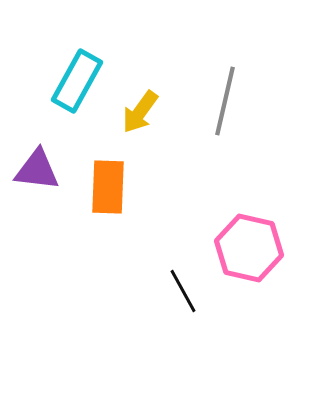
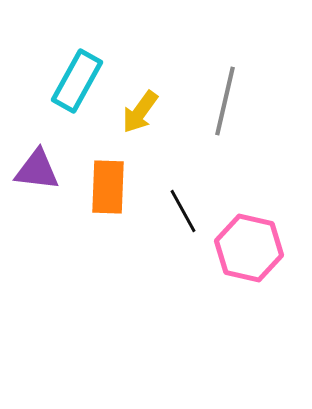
black line: moved 80 px up
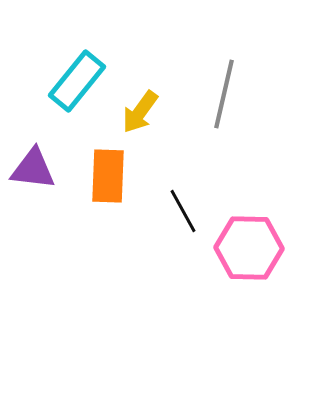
cyan rectangle: rotated 10 degrees clockwise
gray line: moved 1 px left, 7 px up
purple triangle: moved 4 px left, 1 px up
orange rectangle: moved 11 px up
pink hexagon: rotated 12 degrees counterclockwise
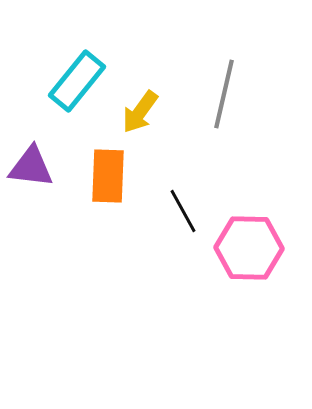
purple triangle: moved 2 px left, 2 px up
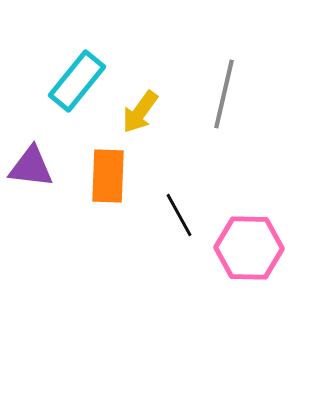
black line: moved 4 px left, 4 px down
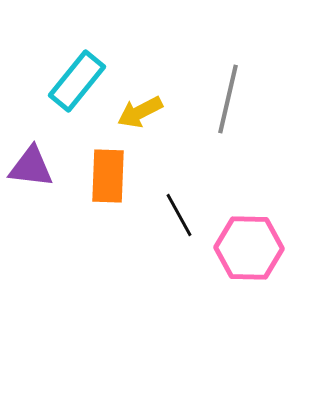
gray line: moved 4 px right, 5 px down
yellow arrow: rotated 27 degrees clockwise
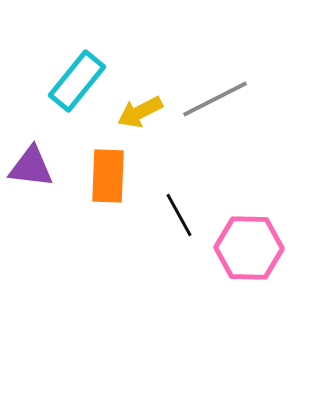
gray line: moved 13 px left; rotated 50 degrees clockwise
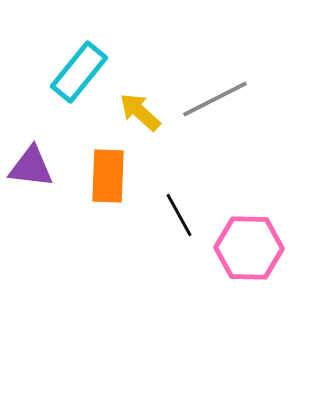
cyan rectangle: moved 2 px right, 9 px up
yellow arrow: rotated 69 degrees clockwise
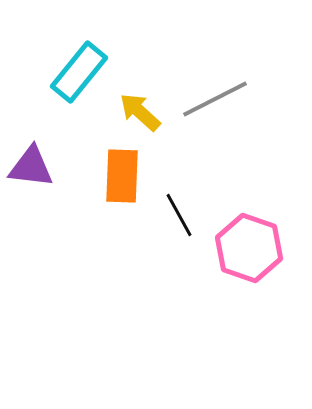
orange rectangle: moved 14 px right
pink hexagon: rotated 18 degrees clockwise
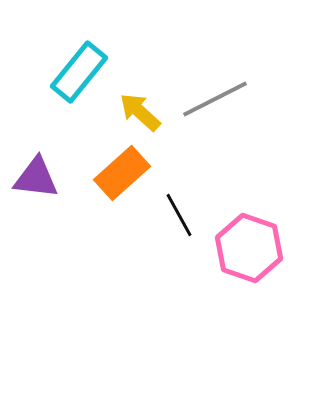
purple triangle: moved 5 px right, 11 px down
orange rectangle: moved 3 px up; rotated 46 degrees clockwise
